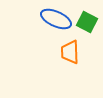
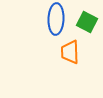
blue ellipse: rotated 68 degrees clockwise
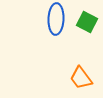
orange trapezoid: moved 11 px right, 26 px down; rotated 35 degrees counterclockwise
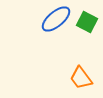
blue ellipse: rotated 48 degrees clockwise
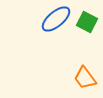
orange trapezoid: moved 4 px right
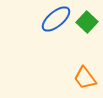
green square: rotated 15 degrees clockwise
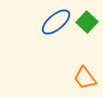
blue ellipse: moved 3 px down
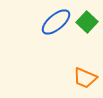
orange trapezoid: rotated 30 degrees counterclockwise
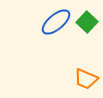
orange trapezoid: moved 1 px right, 1 px down
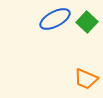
blue ellipse: moved 1 px left, 3 px up; rotated 12 degrees clockwise
